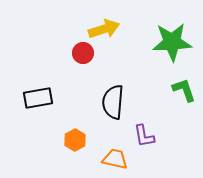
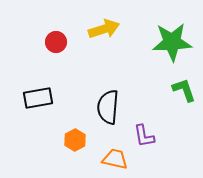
red circle: moved 27 px left, 11 px up
black semicircle: moved 5 px left, 5 px down
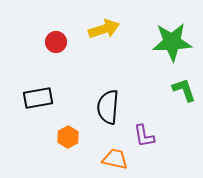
orange hexagon: moved 7 px left, 3 px up
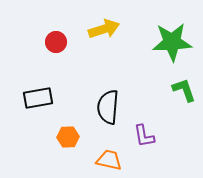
orange hexagon: rotated 25 degrees clockwise
orange trapezoid: moved 6 px left, 1 px down
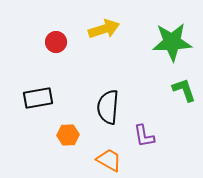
orange hexagon: moved 2 px up
orange trapezoid: rotated 16 degrees clockwise
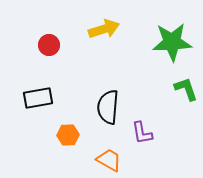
red circle: moved 7 px left, 3 px down
green L-shape: moved 2 px right, 1 px up
purple L-shape: moved 2 px left, 3 px up
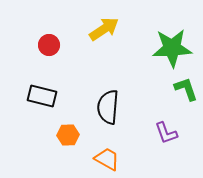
yellow arrow: rotated 16 degrees counterclockwise
green star: moved 6 px down
black rectangle: moved 4 px right, 2 px up; rotated 24 degrees clockwise
purple L-shape: moved 24 px right; rotated 10 degrees counterclockwise
orange trapezoid: moved 2 px left, 1 px up
